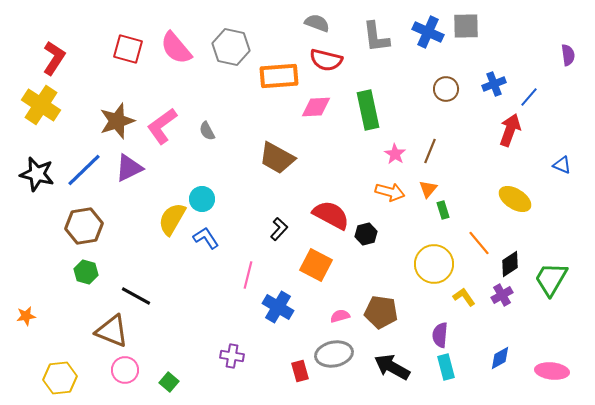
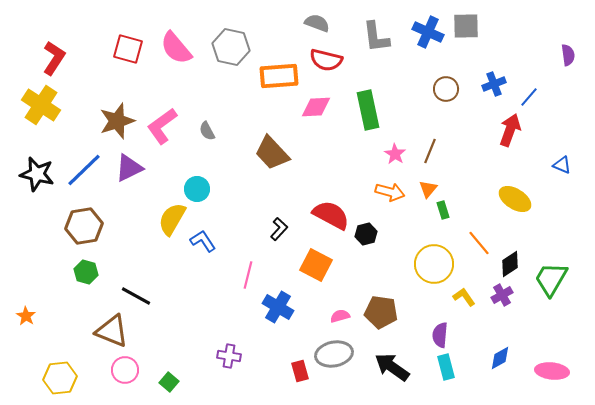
brown trapezoid at (277, 158): moved 5 px left, 5 px up; rotated 18 degrees clockwise
cyan circle at (202, 199): moved 5 px left, 10 px up
blue L-shape at (206, 238): moved 3 px left, 3 px down
orange star at (26, 316): rotated 30 degrees counterclockwise
purple cross at (232, 356): moved 3 px left
black arrow at (392, 367): rotated 6 degrees clockwise
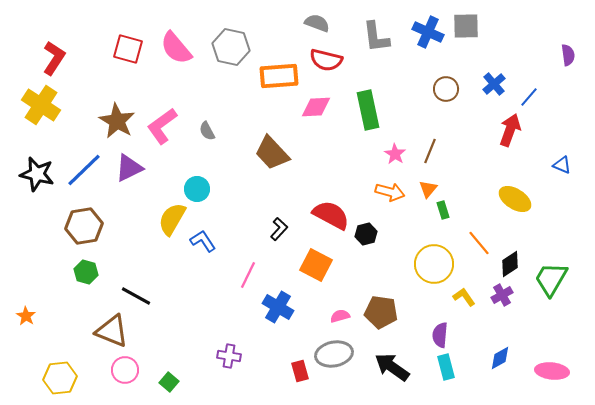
blue cross at (494, 84): rotated 20 degrees counterclockwise
brown star at (117, 121): rotated 24 degrees counterclockwise
pink line at (248, 275): rotated 12 degrees clockwise
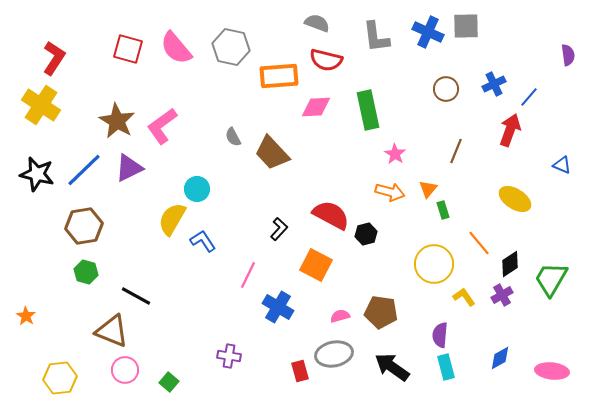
blue cross at (494, 84): rotated 15 degrees clockwise
gray semicircle at (207, 131): moved 26 px right, 6 px down
brown line at (430, 151): moved 26 px right
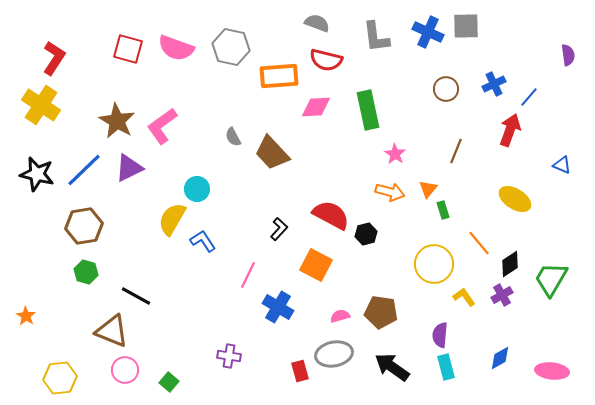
pink semicircle at (176, 48): rotated 30 degrees counterclockwise
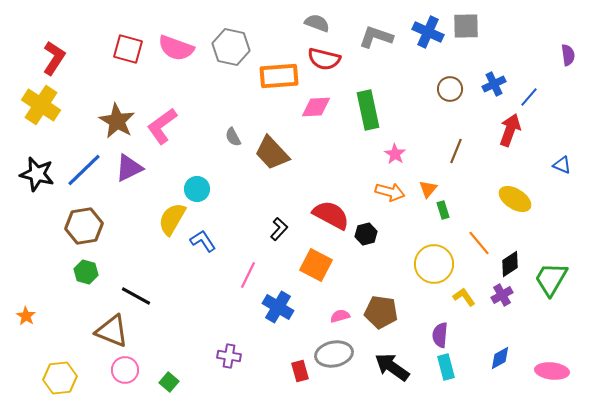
gray L-shape at (376, 37): rotated 116 degrees clockwise
red semicircle at (326, 60): moved 2 px left, 1 px up
brown circle at (446, 89): moved 4 px right
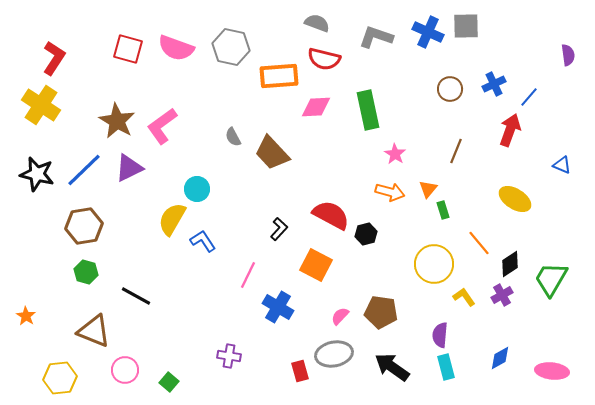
pink semicircle at (340, 316): rotated 30 degrees counterclockwise
brown triangle at (112, 331): moved 18 px left
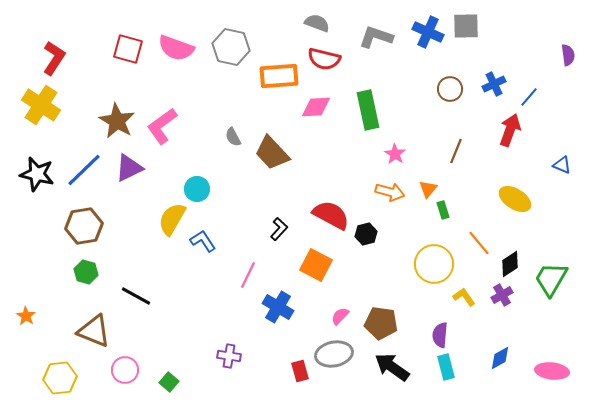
brown pentagon at (381, 312): moved 11 px down
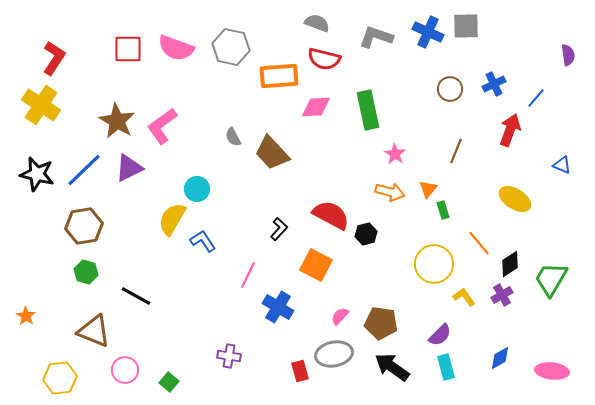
red square at (128, 49): rotated 16 degrees counterclockwise
blue line at (529, 97): moved 7 px right, 1 px down
purple semicircle at (440, 335): rotated 140 degrees counterclockwise
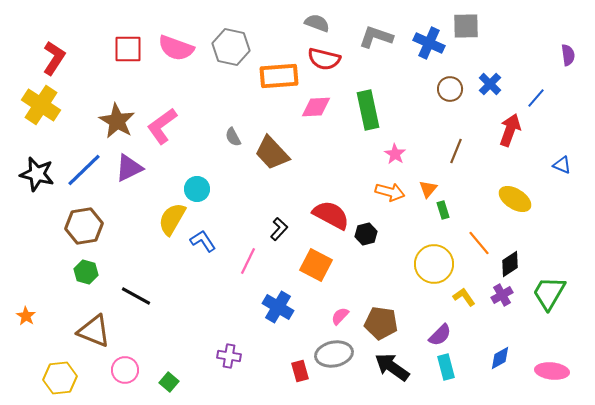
blue cross at (428, 32): moved 1 px right, 11 px down
blue cross at (494, 84): moved 4 px left; rotated 20 degrees counterclockwise
pink line at (248, 275): moved 14 px up
green trapezoid at (551, 279): moved 2 px left, 14 px down
